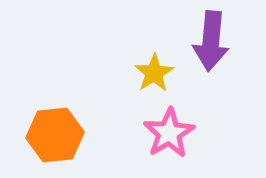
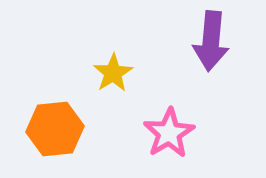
yellow star: moved 41 px left
orange hexagon: moved 6 px up
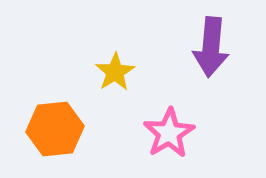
purple arrow: moved 6 px down
yellow star: moved 2 px right, 1 px up
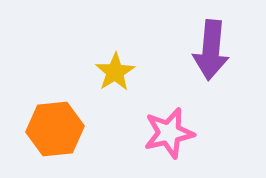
purple arrow: moved 3 px down
pink star: rotated 18 degrees clockwise
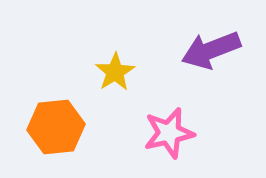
purple arrow: rotated 64 degrees clockwise
orange hexagon: moved 1 px right, 2 px up
